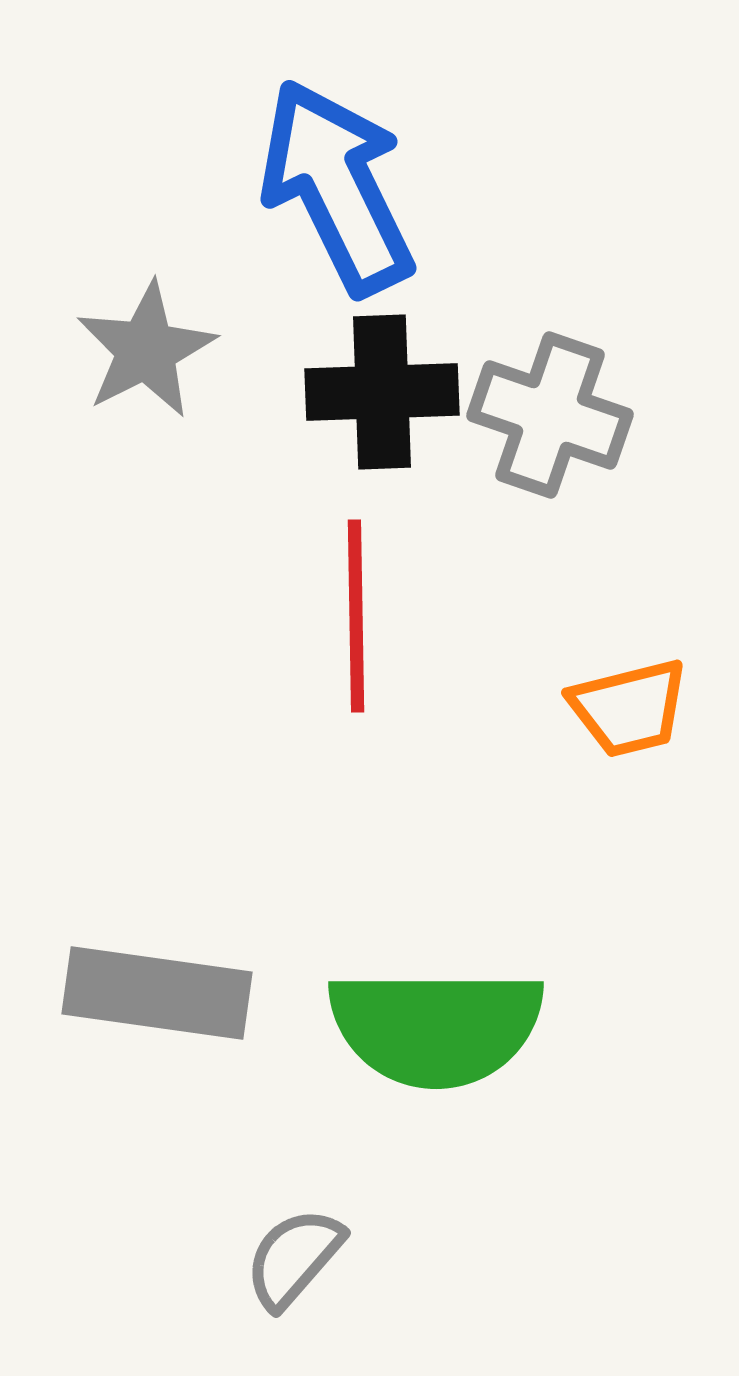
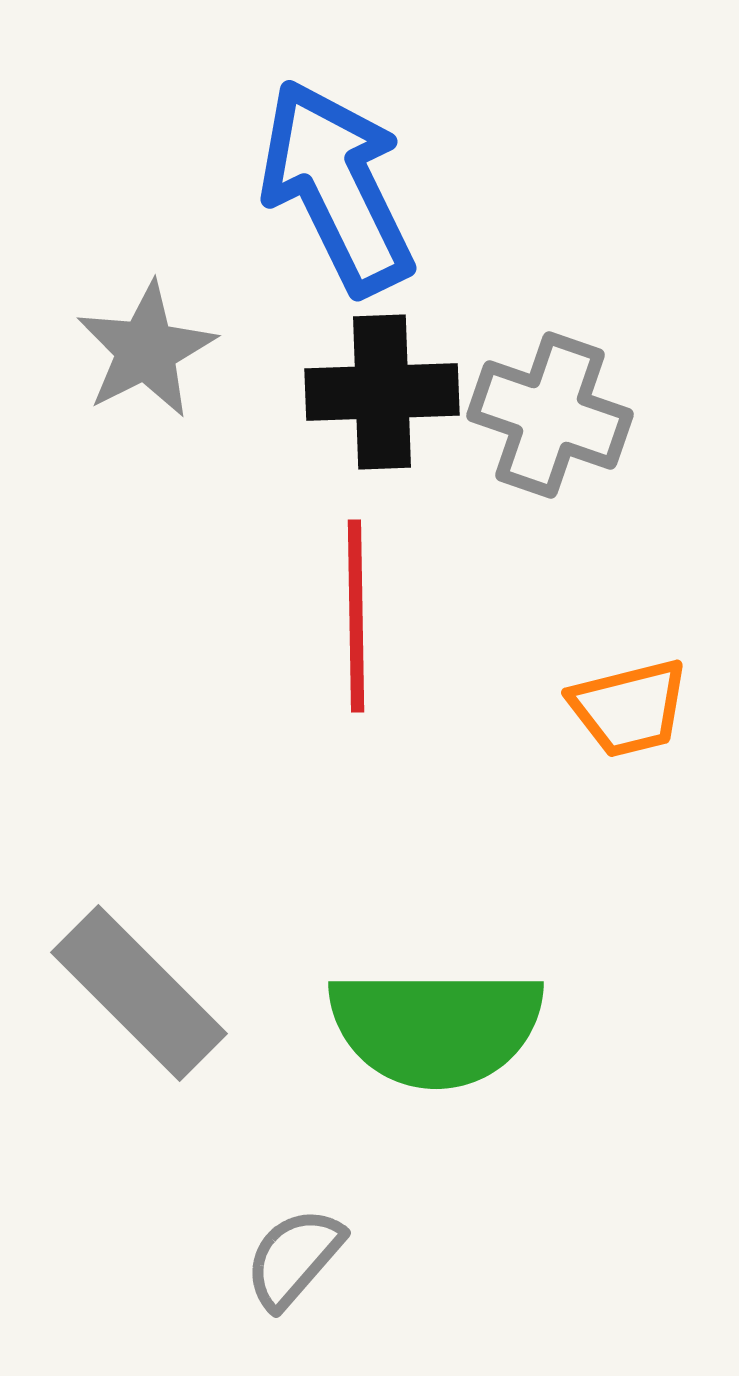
gray rectangle: moved 18 px left; rotated 37 degrees clockwise
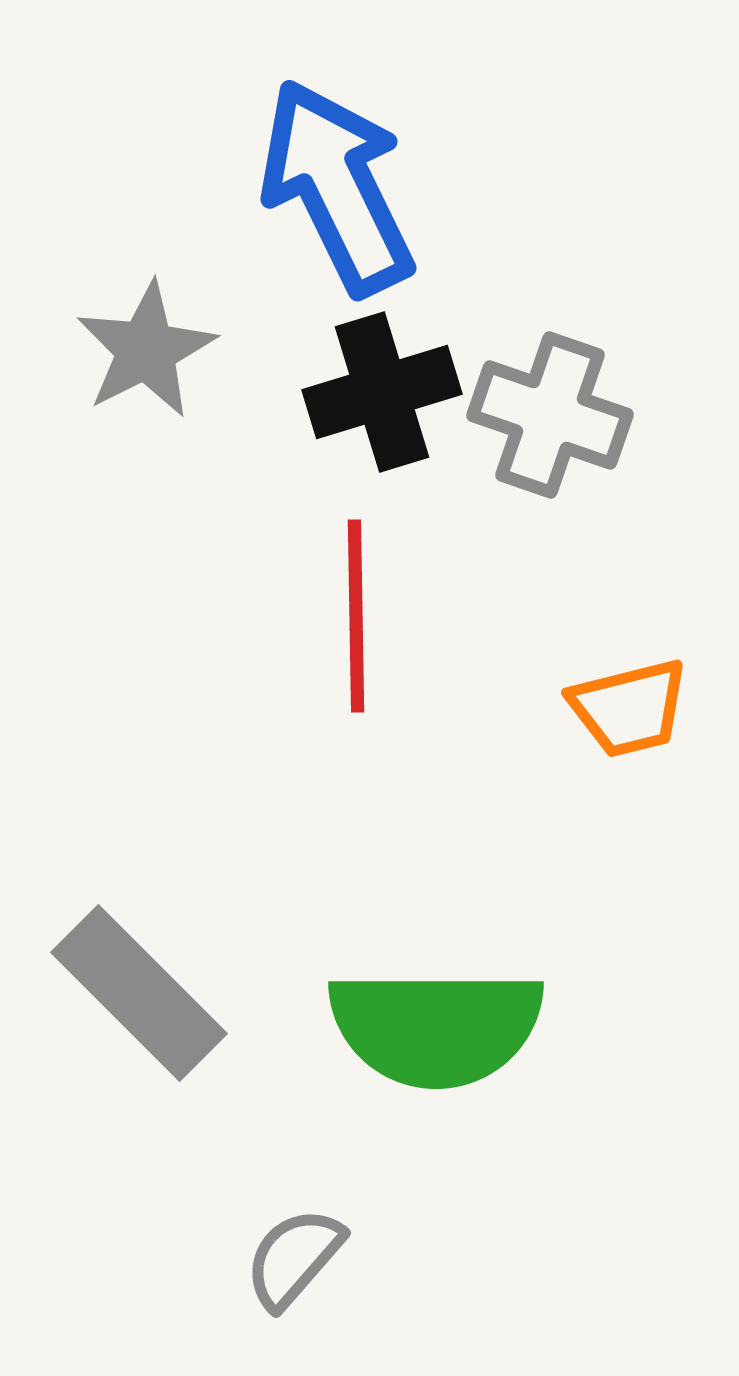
black cross: rotated 15 degrees counterclockwise
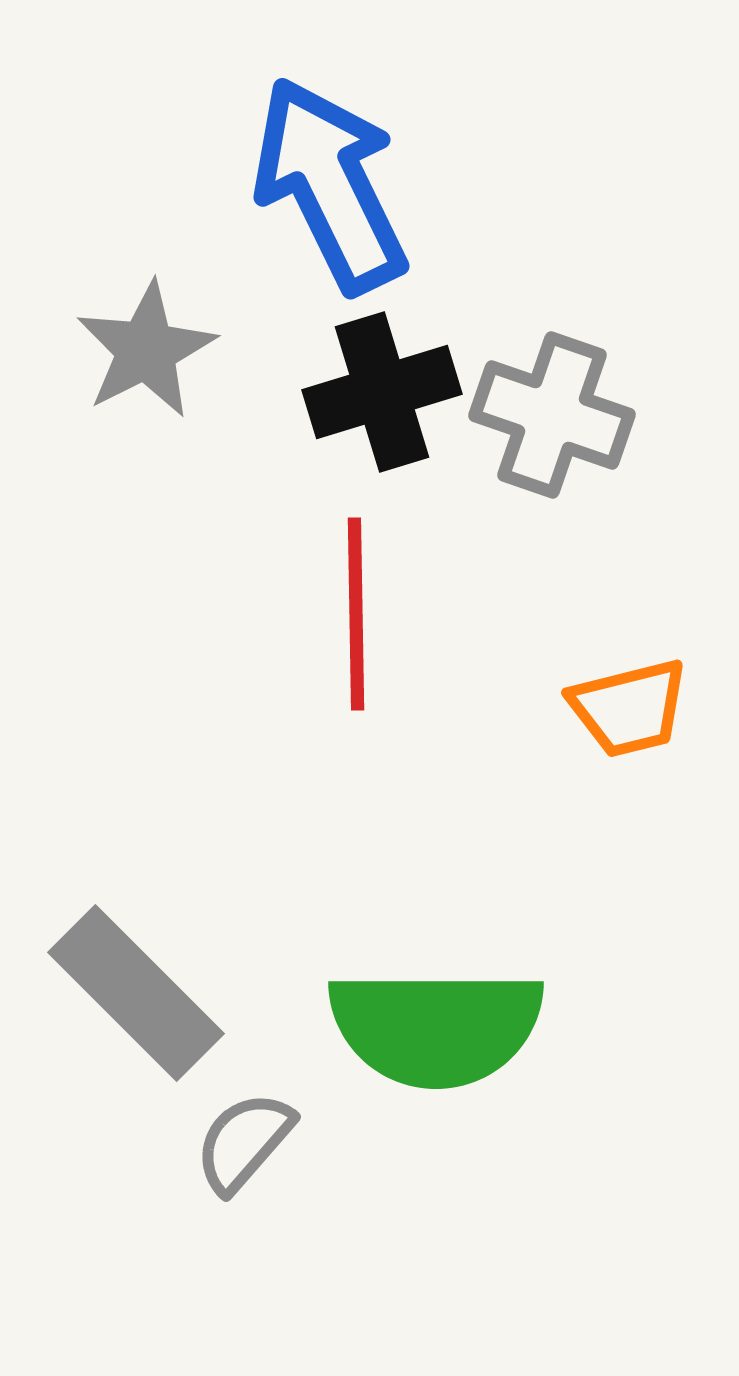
blue arrow: moved 7 px left, 2 px up
gray cross: moved 2 px right
red line: moved 2 px up
gray rectangle: moved 3 px left
gray semicircle: moved 50 px left, 116 px up
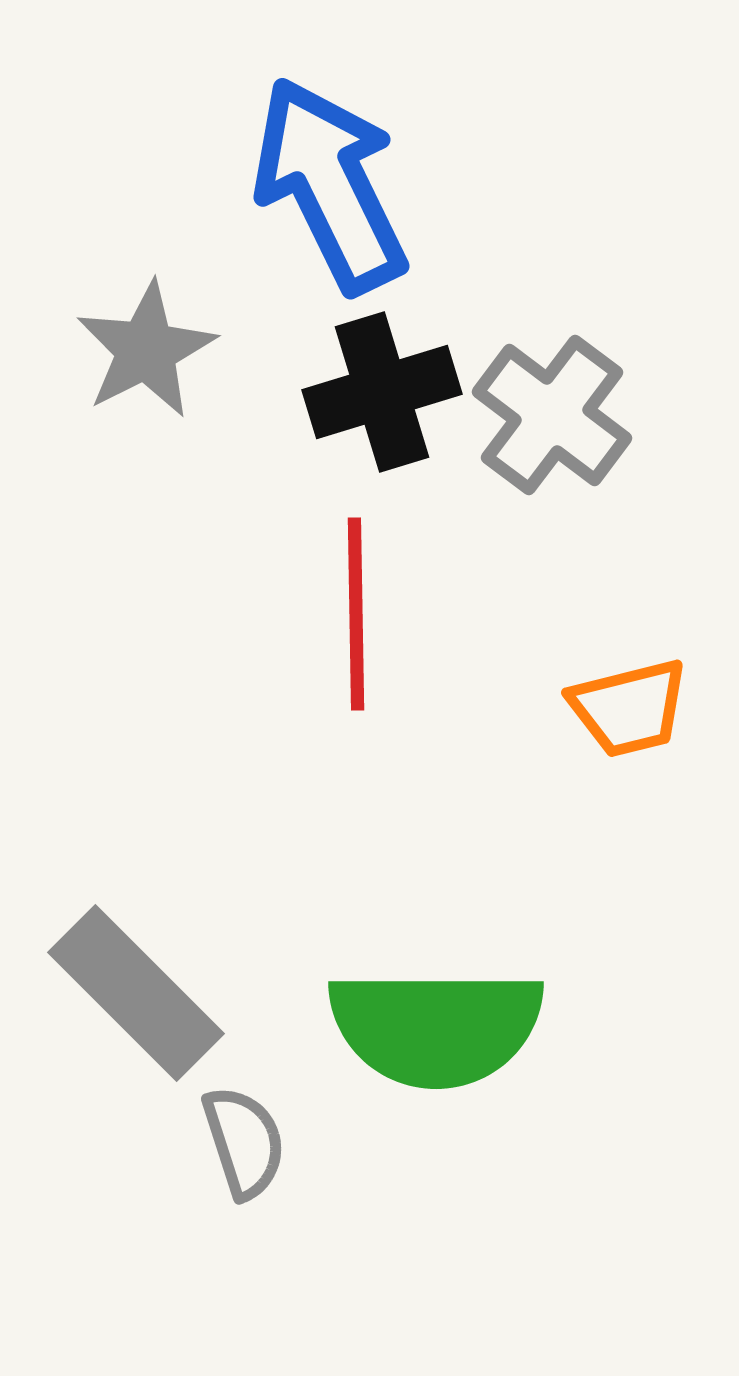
gray cross: rotated 18 degrees clockwise
gray semicircle: rotated 121 degrees clockwise
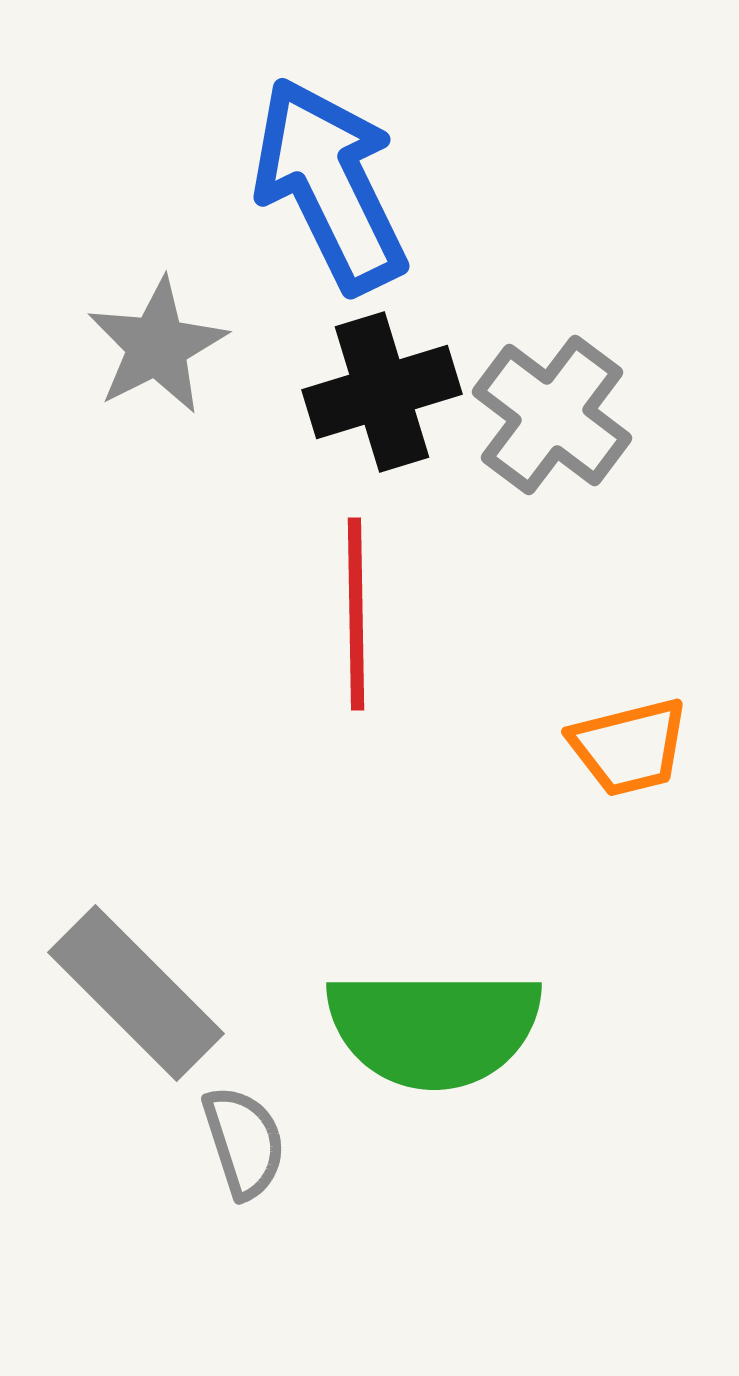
gray star: moved 11 px right, 4 px up
orange trapezoid: moved 39 px down
green semicircle: moved 2 px left, 1 px down
